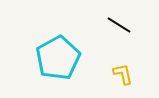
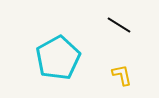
yellow L-shape: moved 1 px left, 1 px down
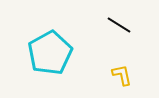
cyan pentagon: moved 8 px left, 5 px up
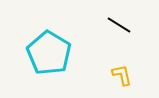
cyan pentagon: moved 1 px left; rotated 12 degrees counterclockwise
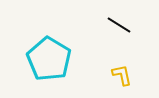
cyan pentagon: moved 6 px down
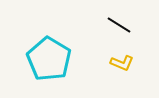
yellow L-shape: moved 12 px up; rotated 125 degrees clockwise
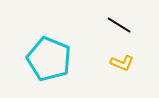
cyan pentagon: rotated 9 degrees counterclockwise
